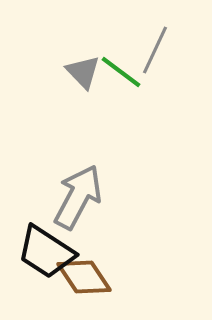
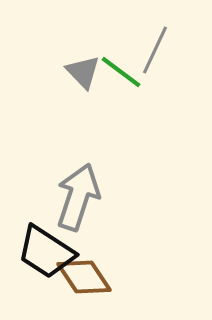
gray arrow: rotated 10 degrees counterclockwise
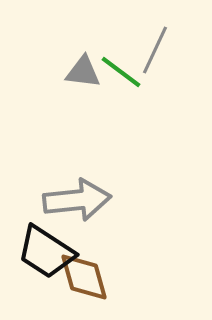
gray triangle: rotated 39 degrees counterclockwise
gray arrow: moved 1 px left, 3 px down; rotated 66 degrees clockwise
brown diamond: rotated 18 degrees clockwise
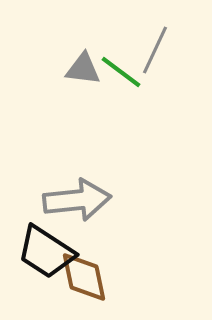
gray triangle: moved 3 px up
brown diamond: rotated 4 degrees clockwise
